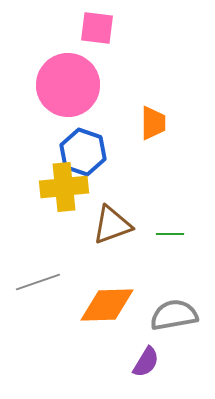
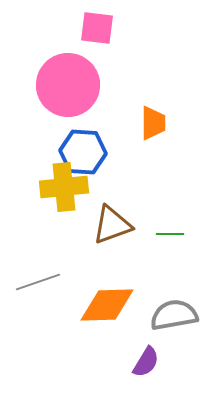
blue hexagon: rotated 15 degrees counterclockwise
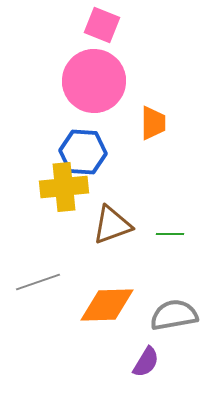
pink square: moved 5 px right, 3 px up; rotated 15 degrees clockwise
pink circle: moved 26 px right, 4 px up
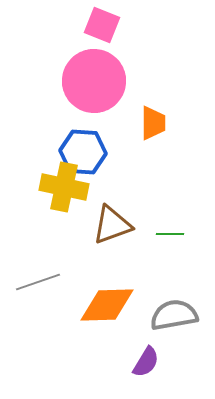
yellow cross: rotated 18 degrees clockwise
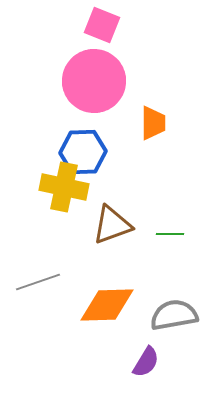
blue hexagon: rotated 6 degrees counterclockwise
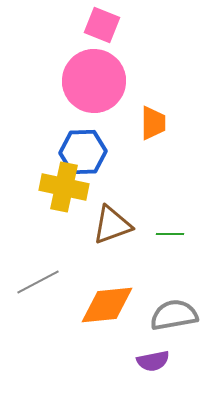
gray line: rotated 9 degrees counterclockwise
orange diamond: rotated 4 degrees counterclockwise
purple semicircle: moved 7 px right, 1 px up; rotated 48 degrees clockwise
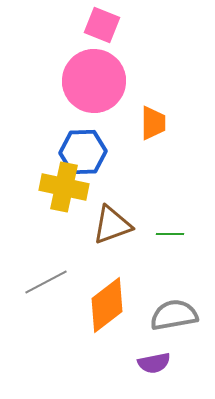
gray line: moved 8 px right
orange diamond: rotated 32 degrees counterclockwise
purple semicircle: moved 1 px right, 2 px down
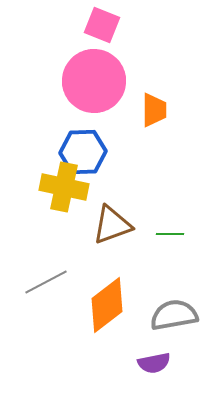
orange trapezoid: moved 1 px right, 13 px up
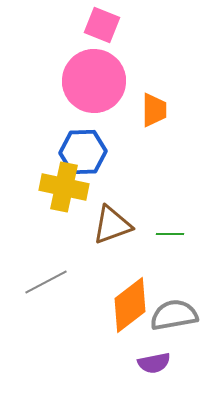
orange diamond: moved 23 px right
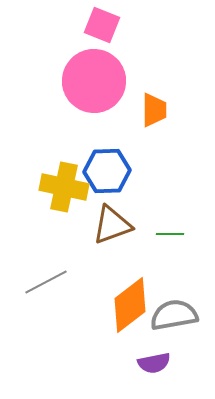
blue hexagon: moved 24 px right, 19 px down
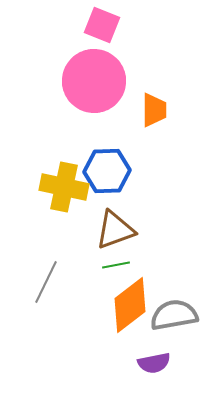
brown triangle: moved 3 px right, 5 px down
green line: moved 54 px left, 31 px down; rotated 12 degrees counterclockwise
gray line: rotated 36 degrees counterclockwise
